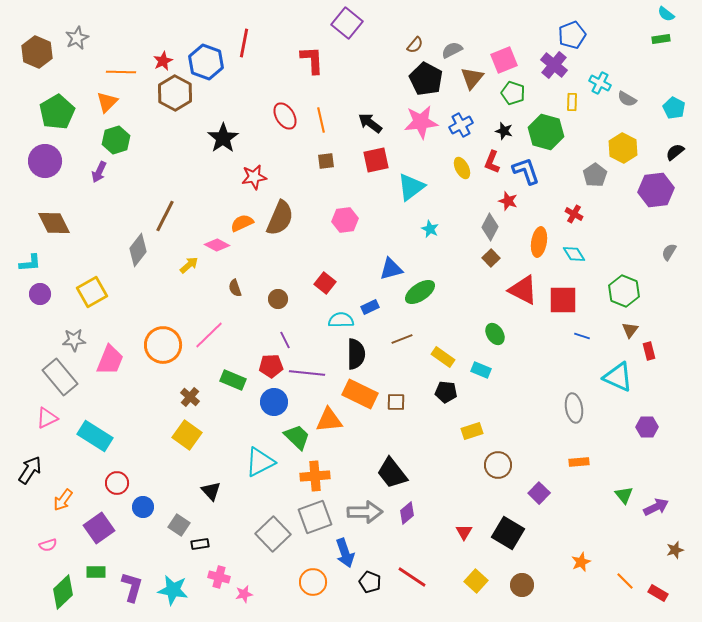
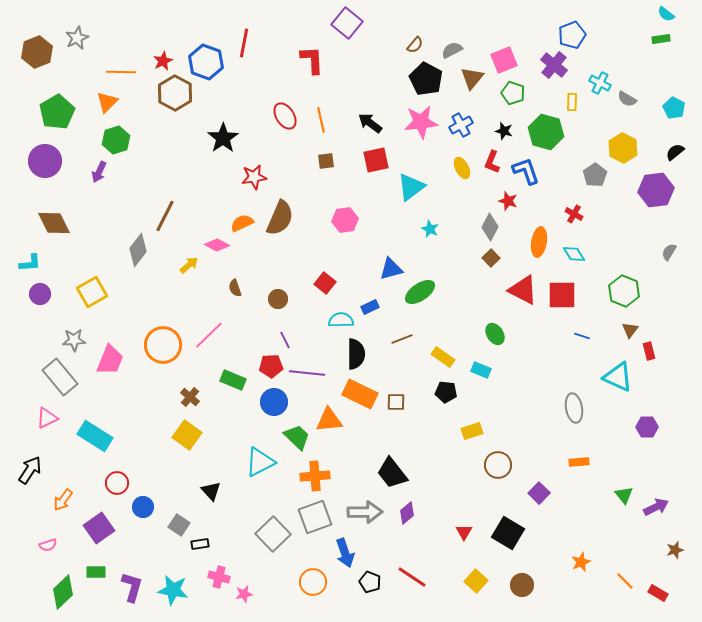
brown hexagon at (37, 52): rotated 16 degrees clockwise
red square at (563, 300): moved 1 px left, 5 px up
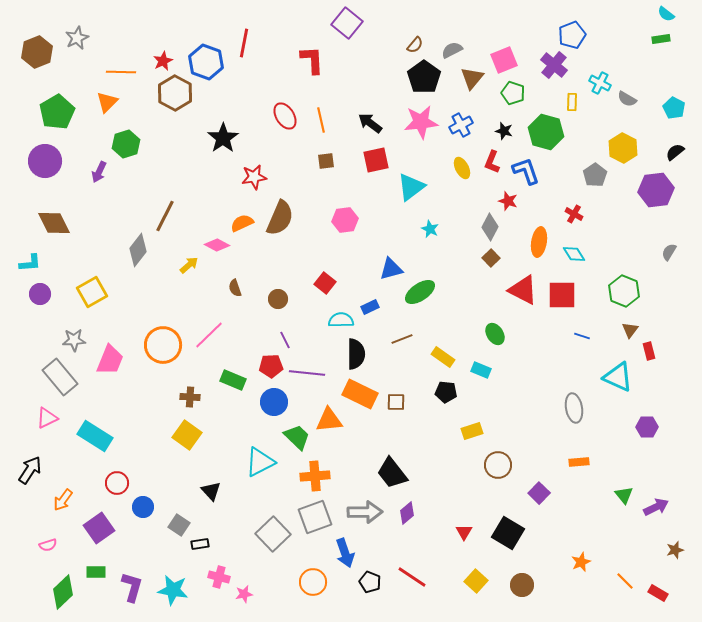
black pentagon at (426, 79): moved 2 px left, 2 px up; rotated 8 degrees clockwise
green hexagon at (116, 140): moved 10 px right, 4 px down
brown cross at (190, 397): rotated 36 degrees counterclockwise
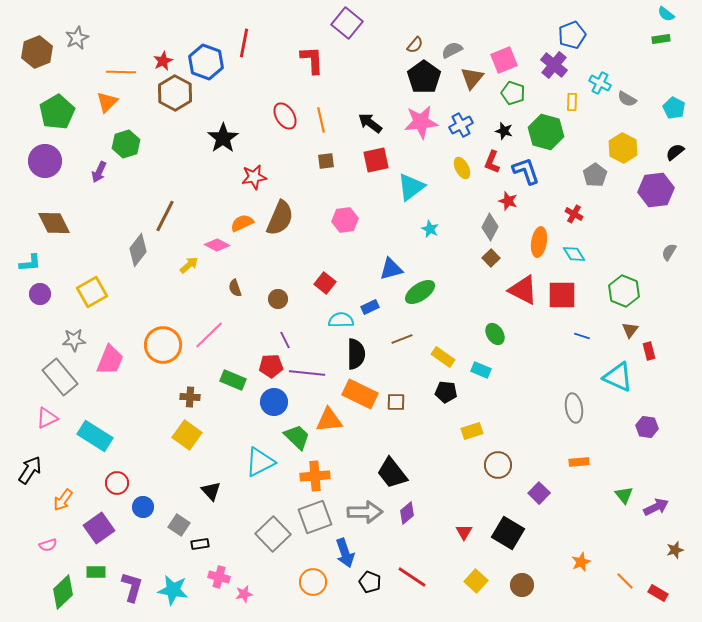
purple hexagon at (647, 427): rotated 10 degrees clockwise
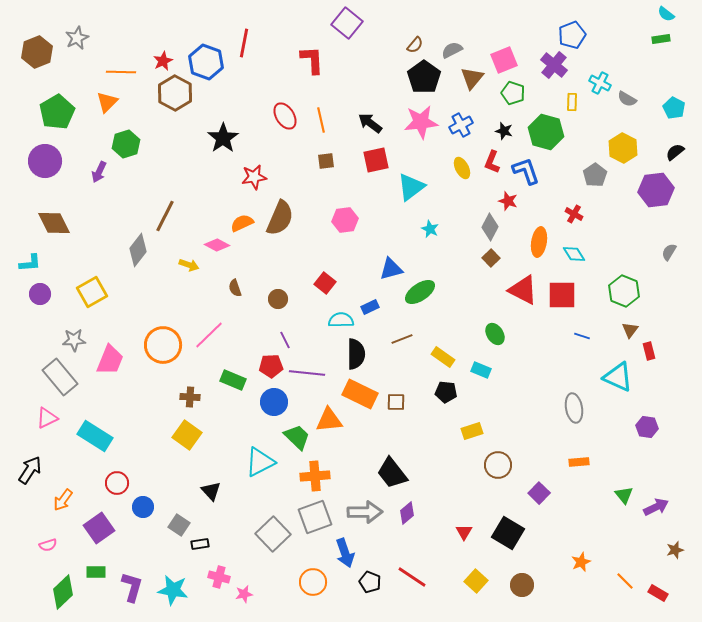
yellow arrow at (189, 265): rotated 60 degrees clockwise
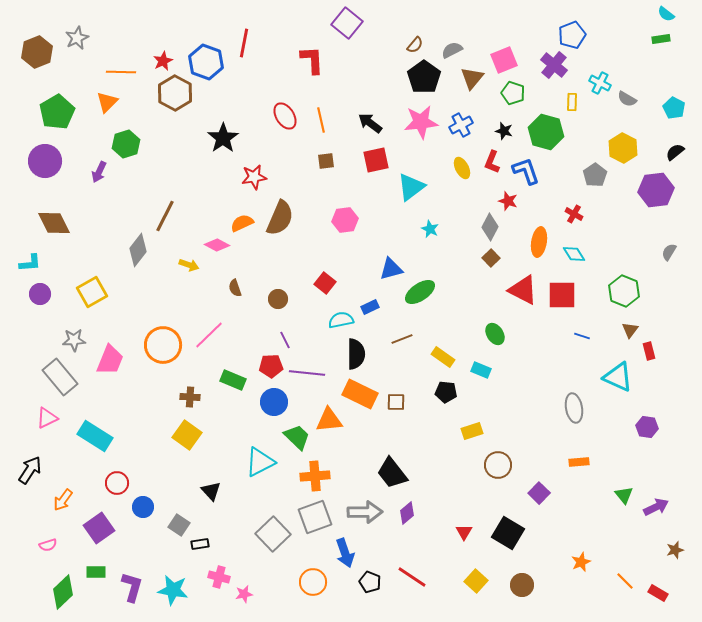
cyan semicircle at (341, 320): rotated 10 degrees counterclockwise
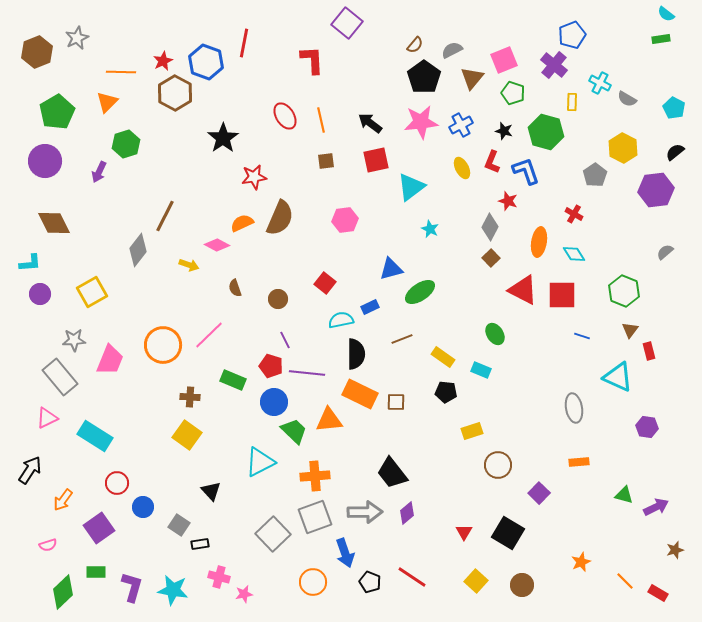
gray semicircle at (669, 252): moved 4 px left; rotated 18 degrees clockwise
red pentagon at (271, 366): rotated 20 degrees clockwise
green trapezoid at (297, 437): moved 3 px left, 6 px up
green triangle at (624, 495): rotated 36 degrees counterclockwise
